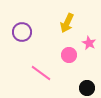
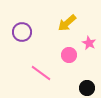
yellow arrow: rotated 24 degrees clockwise
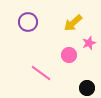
yellow arrow: moved 6 px right
purple circle: moved 6 px right, 10 px up
pink star: rotated 24 degrees clockwise
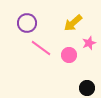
purple circle: moved 1 px left, 1 px down
pink line: moved 25 px up
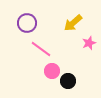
pink line: moved 1 px down
pink circle: moved 17 px left, 16 px down
black circle: moved 19 px left, 7 px up
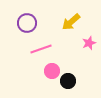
yellow arrow: moved 2 px left, 1 px up
pink line: rotated 55 degrees counterclockwise
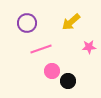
pink star: moved 4 px down; rotated 16 degrees clockwise
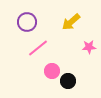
purple circle: moved 1 px up
pink line: moved 3 px left, 1 px up; rotated 20 degrees counterclockwise
